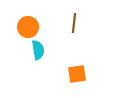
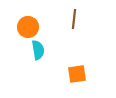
brown line: moved 4 px up
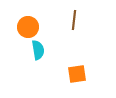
brown line: moved 1 px down
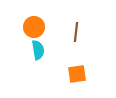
brown line: moved 2 px right, 12 px down
orange circle: moved 6 px right
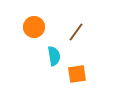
brown line: rotated 30 degrees clockwise
cyan semicircle: moved 16 px right, 6 px down
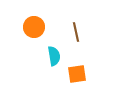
brown line: rotated 48 degrees counterclockwise
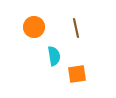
brown line: moved 4 px up
